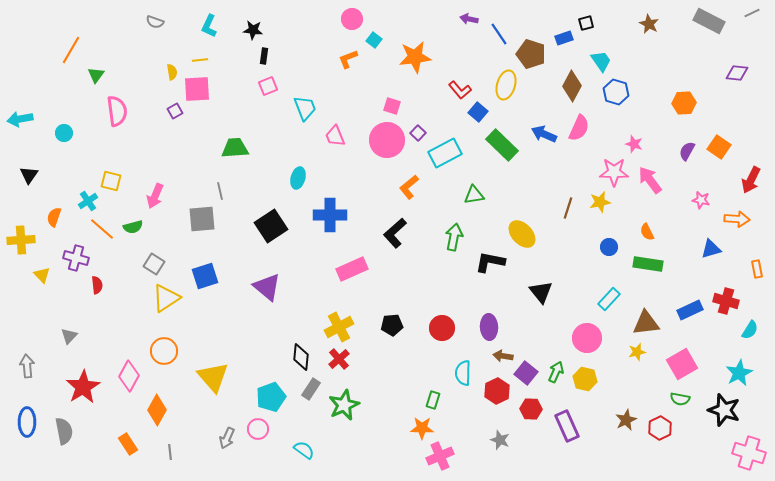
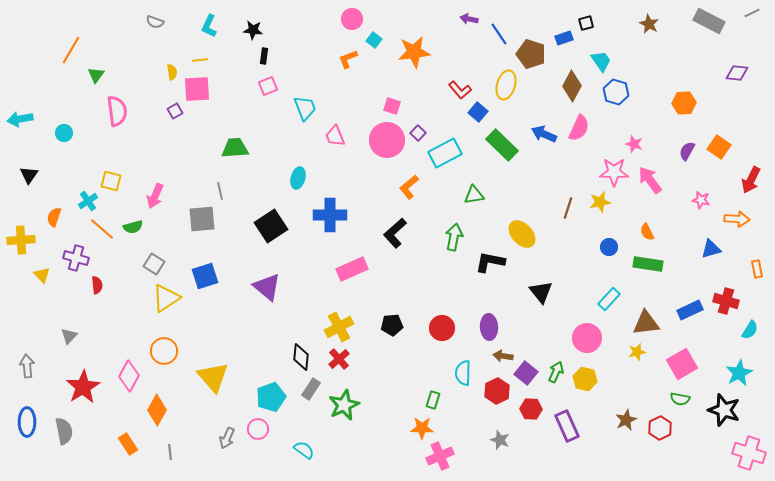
orange star at (415, 57): moved 1 px left, 5 px up
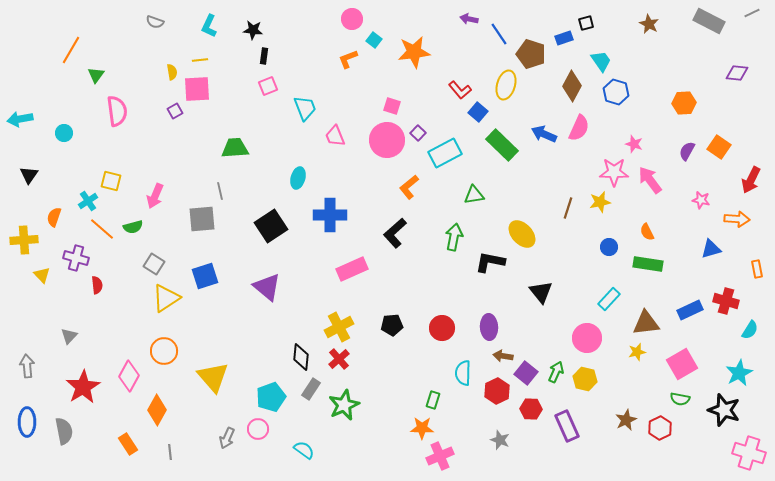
yellow cross at (21, 240): moved 3 px right
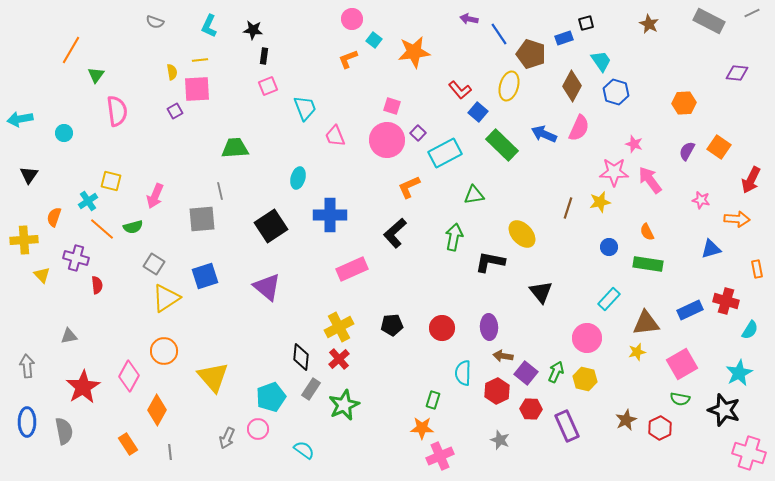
yellow ellipse at (506, 85): moved 3 px right, 1 px down
orange L-shape at (409, 187): rotated 15 degrees clockwise
gray triangle at (69, 336): rotated 36 degrees clockwise
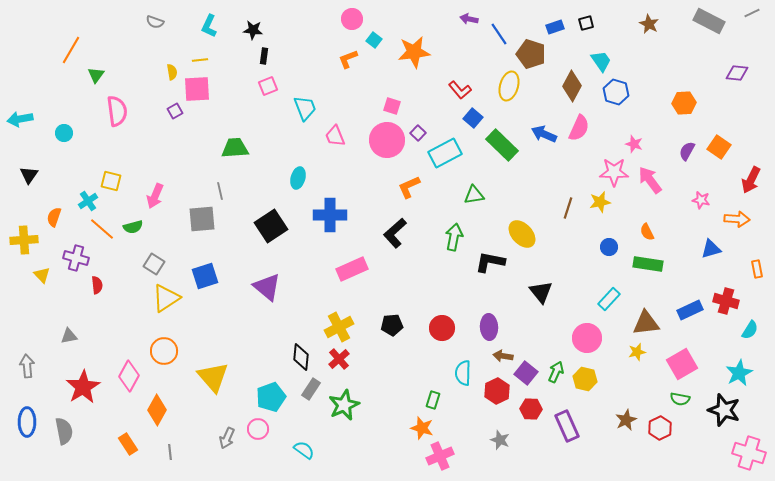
blue rectangle at (564, 38): moved 9 px left, 11 px up
blue square at (478, 112): moved 5 px left, 6 px down
orange star at (422, 428): rotated 15 degrees clockwise
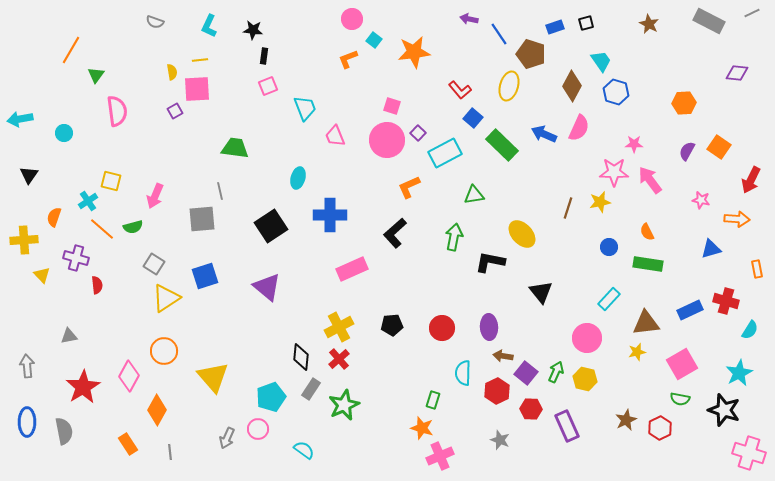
pink star at (634, 144): rotated 18 degrees counterclockwise
green trapezoid at (235, 148): rotated 12 degrees clockwise
